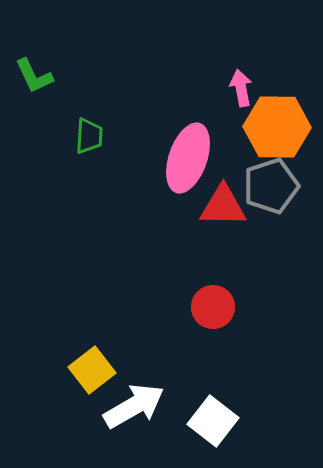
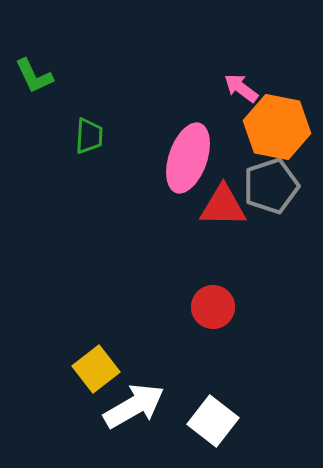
pink arrow: rotated 42 degrees counterclockwise
orange hexagon: rotated 10 degrees clockwise
yellow square: moved 4 px right, 1 px up
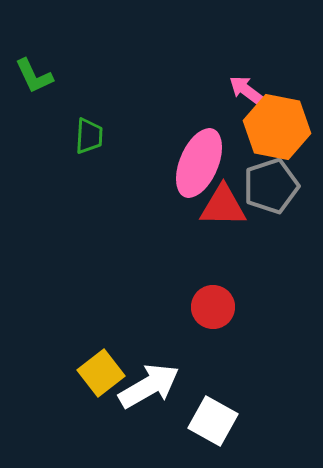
pink arrow: moved 5 px right, 2 px down
pink ellipse: moved 11 px right, 5 px down; rotated 4 degrees clockwise
yellow square: moved 5 px right, 4 px down
white arrow: moved 15 px right, 20 px up
white square: rotated 9 degrees counterclockwise
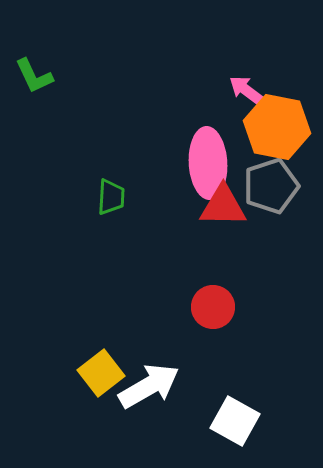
green trapezoid: moved 22 px right, 61 px down
pink ellipse: moved 9 px right; rotated 26 degrees counterclockwise
white square: moved 22 px right
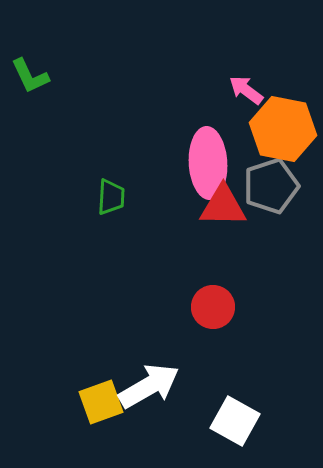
green L-shape: moved 4 px left
orange hexagon: moved 6 px right, 2 px down
yellow square: moved 29 px down; rotated 18 degrees clockwise
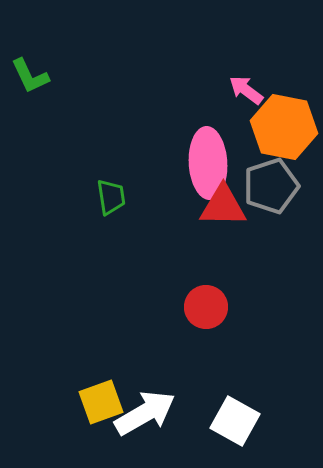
orange hexagon: moved 1 px right, 2 px up
green trapezoid: rotated 12 degrees counterclockwise
red circle: moved 7 px left
white arrow: moved 4 px left, 27 px down
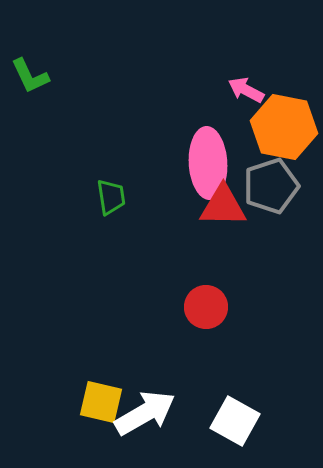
pink arrow: rotated 9 degrees counterclockwise
yellow square: rotated 33 degrees clockwise
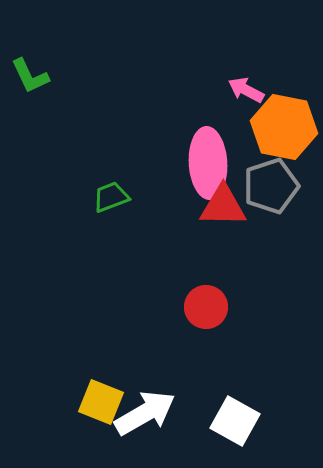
green trapezoid: rotated 102 degrees counterclockwise
yellow square: rotated 9 degrees clockwise
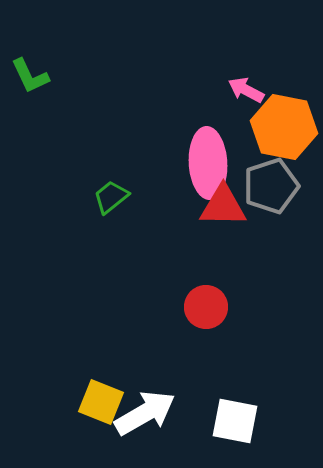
green trapezoid: rotated 18 degrees counterclockwise
white square: rotated 18 degrees counterclockwise
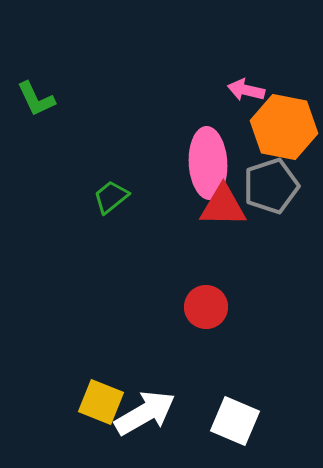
green L-shape: moved 6 px right, 23 px down
pink arrow: rotated 15 degrees counterclockwise
white square: rotated 12 degrees clockwise
